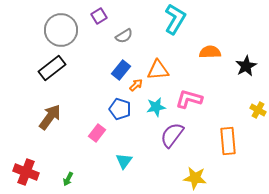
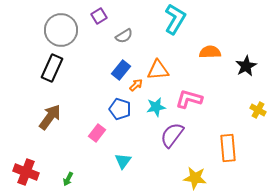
black rectangle: rotated 28 degrees counterclockwise
orange rectangle: moved 7 px down
cyan triangle: moved 1 px left
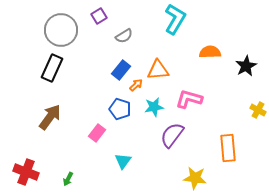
cyan star: moved 2 px left
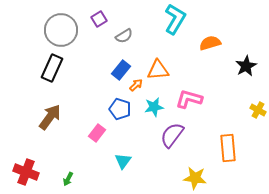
purple square: moved 3 px down
orange semicircle: moved 9 px up; rotated 15 degrees counterclockwise
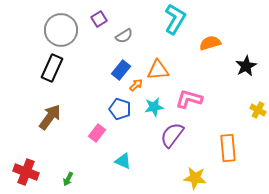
cyan triangle: rotated 42 degrees counterclockwise
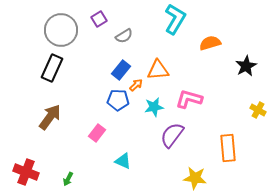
blue pentagon: moved 2 px left, 9 px up; rotated 15 degrees counterclockwise
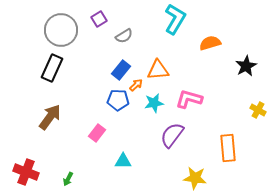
cyan star: moved 4 px up
cyan triangle: rotated 24 degrees counterclockwise
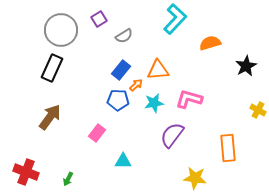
cyan L-shape: rotated 12 degrees clockwise
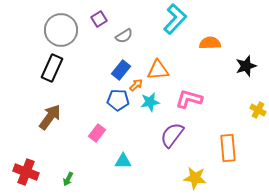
orange semicircle: rotated 15 degrees clockwise
black star: rotated 10 degrees clockwise
cyan star: moved 4 px left, 1 px up
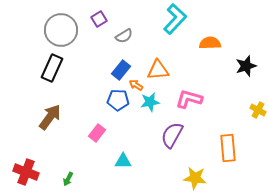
orange arrow: rotated 104 degrees counterclockwise
purple semicircle: rotated 8 degrees counterclockwise
